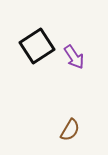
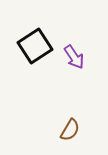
black square: moved 2 px left
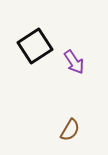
purple arrow: moved 5 px down
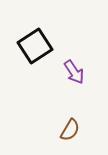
purple arrow: moved 10 px down
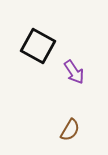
black square: moved 3 px right; rotated 28 degrees counterclockwise
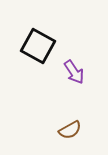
brown semicircle: rotated 30 degrees clockwise
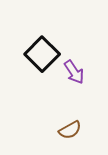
black square: moved 4 px right, 8 px down; rotated 16 degrees clockwise
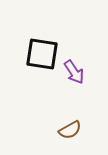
black square: rotated 36 degrees counterclockwise
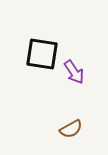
brown semicircle: moved 1 px right, 1 px up
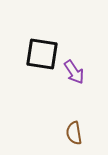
brown semicircle: moved 3 px right, 4 px down; rotated 110 degrees clockwise
